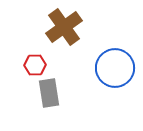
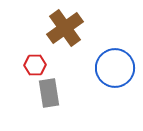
brown cross: moved 1 px right, 1 px down
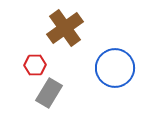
gray rectangle: rotated 40 degrees clockwise
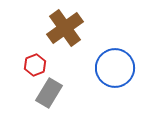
red hexagon: rotated 20 degrees counterclockwise
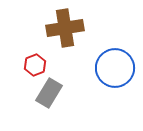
brown cross: rotated 27 degrees clockwise
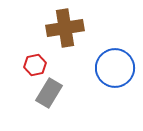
red hexagon: rotated 10 degrees clockwise
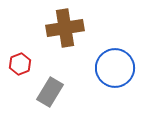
red hexagon: moved 15 px left, 1 px up; rotated 10 degrees counterclockwise
gray rectangle: moved 1 px right, 1 px up
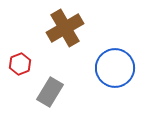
brown cross: rotated 21 degrees counterclockwise
